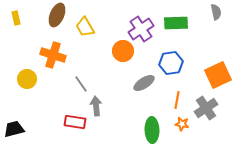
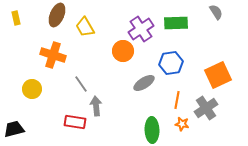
gray semicircle: rotated 21 degrees counterclockwise
yellow circle: moved 5 px right, 10 px down
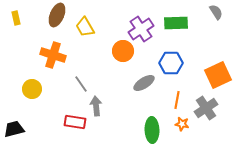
blue hexagon: rotated 10 degrees clockwise
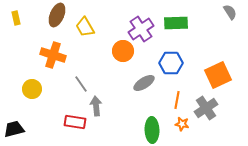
gray semicircle: moved 14 px right
